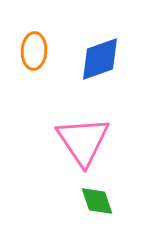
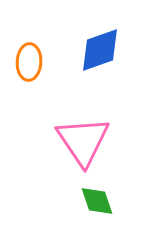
orange ellipse: moved 5 px left, 11 px down
blue diamond: moved 9 px up
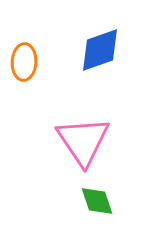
orange ellipse: moved 5 px left
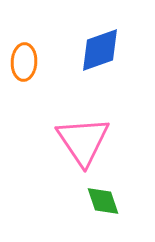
green diamond: moved 6 px right
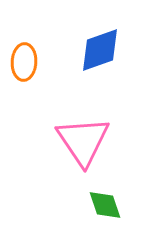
green diamond: moved 2 px right, 4 px down
